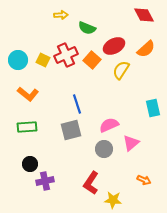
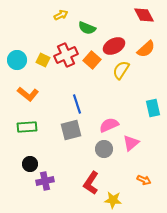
yellow arrow: rotated 24 degrees counterclockwise
cyan circle: moved 1 px left
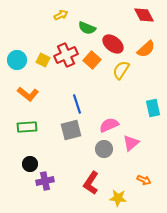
red ellipse: moved 1 px left, 2 px up; rotated 65 degrees clockwise
yellow star: moved 5 px right, 2 px up
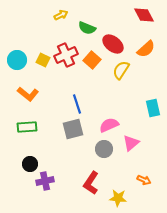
gray square: moved 2 px right, 1 px up
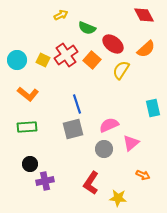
red cross: rotated 10 degrees counterclockwise
orange arrow: moved 1 px left, 5 px up
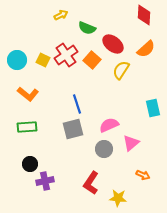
red diamond: rotated 30 degrees clockwise
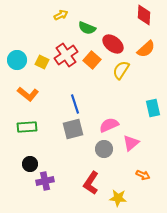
yellow square: moved 1 px left, 2 px down
blue line: moved 2 px left
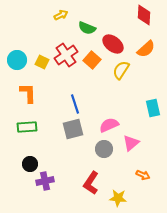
orange L-shape: moved 1 px up; rotated 130 degrees counterclockwise
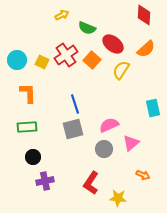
yellow arrow: moved 1 px right
black circle: moved 3 px right, 7 px up
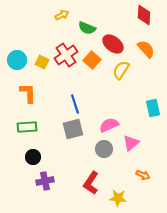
orange semicircle: rotated 90 degrees counterclockwise
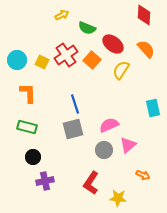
green rectangle: rotated 18 degrees clockwise
pink triangle: moved 3 px left, 2 px down
gray circle: moved 1 px down
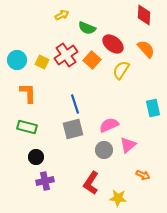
black circle: moved 3 px right
